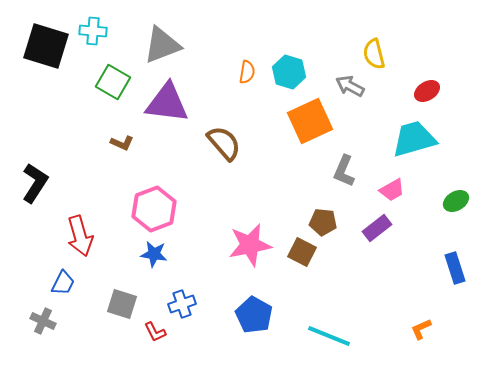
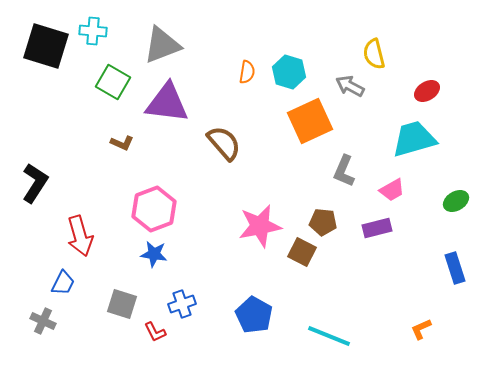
purple rectangle: rotated 24 degrees clockwise
pink star: moved 10 px right, 19 px up
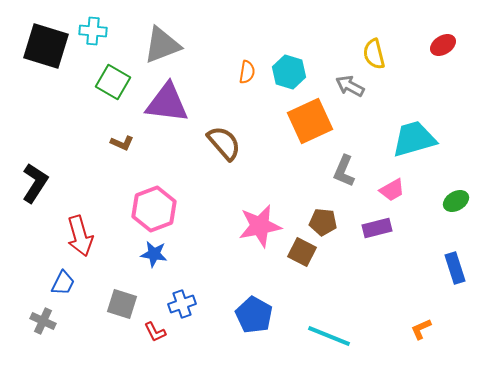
red ellipse: moved 16 px right, 46 px up
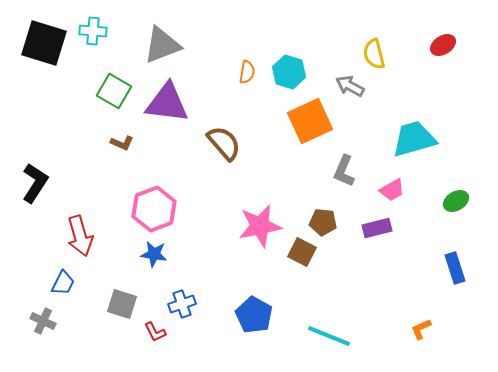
black square: moved 2 px left, 3 px up
green square: moved 1 px right, 9 px down
